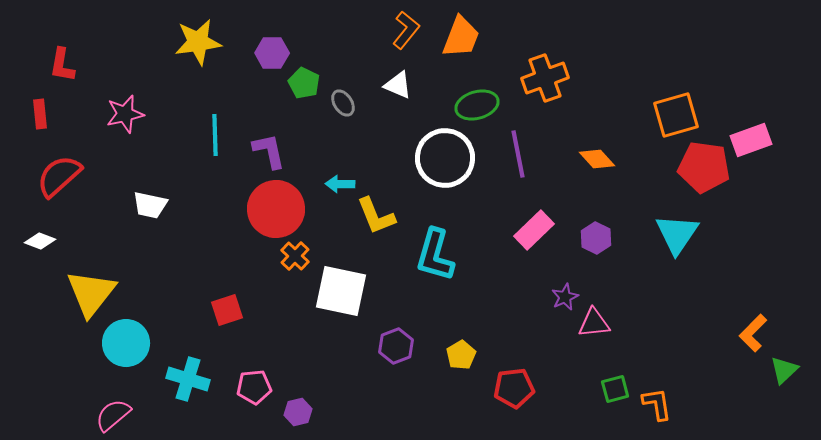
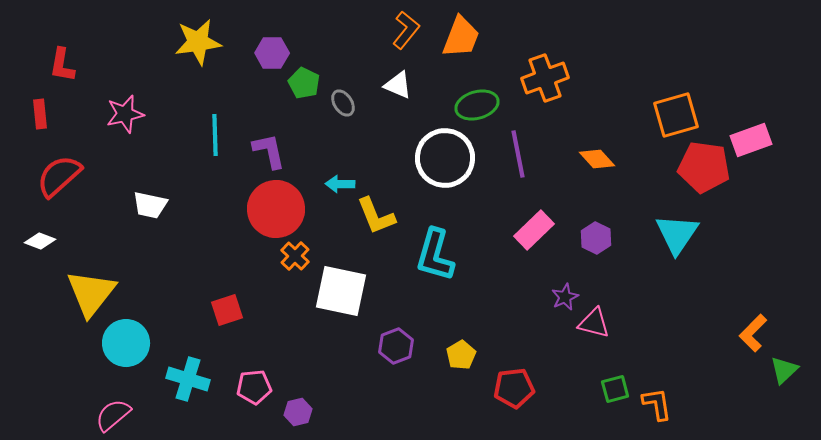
pink triangle at (594, 323): rotated 20 degrees clockwise
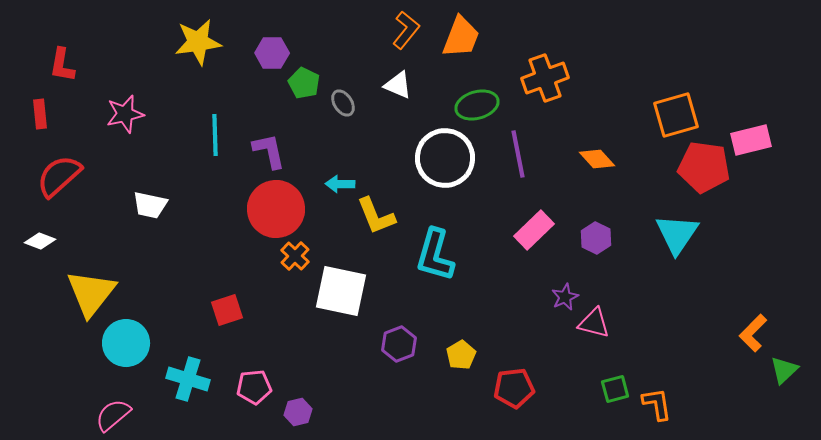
pink rectangle at (751, 140): rotated 6 degrees clockwise
purple hexagon at (396, 346): moved 3 px right, 2 px up
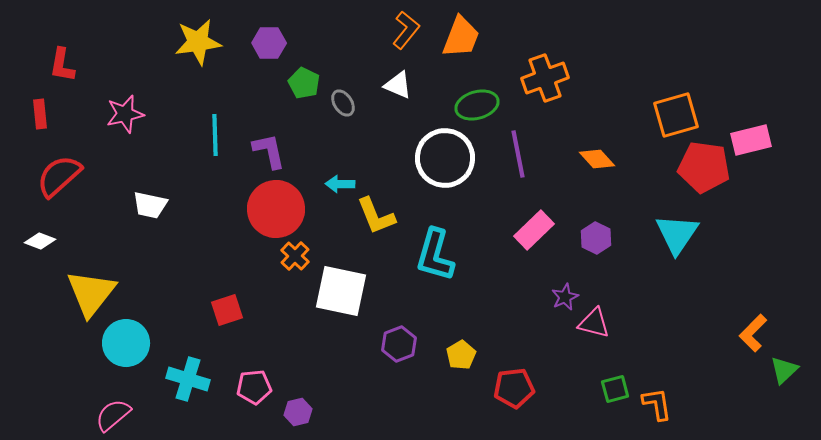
purple hexagon at (272, 53): moved 3 px left, 10 px up
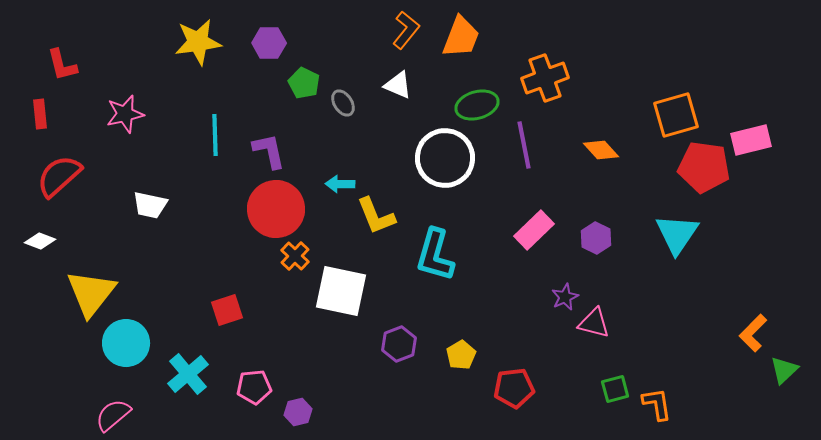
red L-shape at (62, 65): rotated 24 degrees counterclockwise
purple line at (518, 154): moved 6 px right, 9 px up
orange diamond at (597, 159): moved 4 px right, 9 px up
cyan cross at (188, 379): moved 5 px up; rotated 33 degrees clockwise
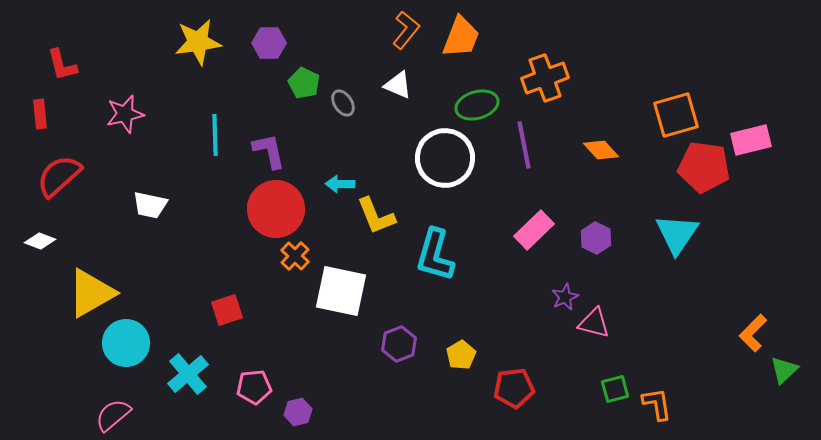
yellow triangle at (91, 293): rotated 22 degrees clockwise
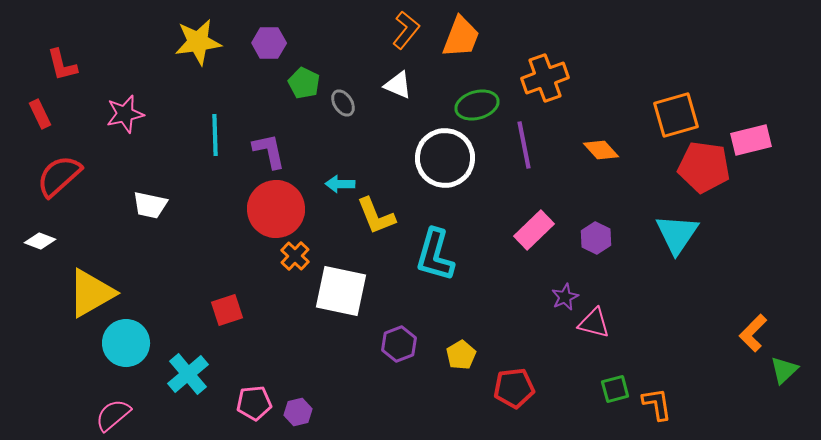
red rectangle at (40, 114): rotated 20 degrees counterclockwise
pink pentagon at (254, 387): moved 16 px down
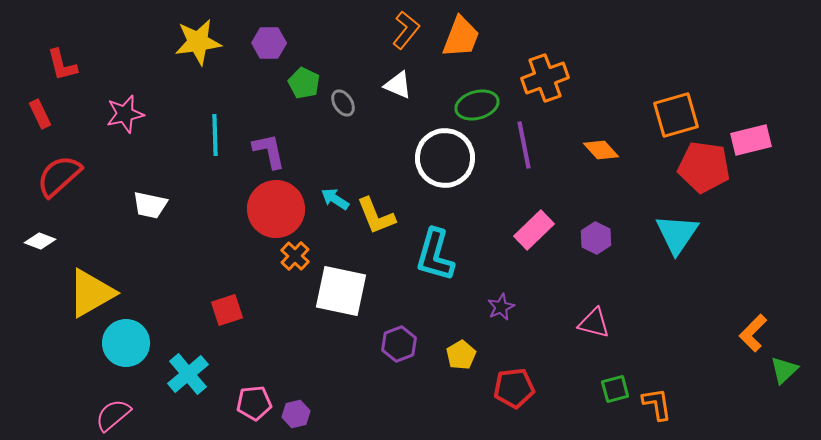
cyan arrow at (340, 184): moved 5 px left, 15 px down; rotated 32 degrees clockwise
purple star at (565, 297): moved 64 px left, 10 px down
purple hexagon at (298, 412): moved 2 px left, 2 px down
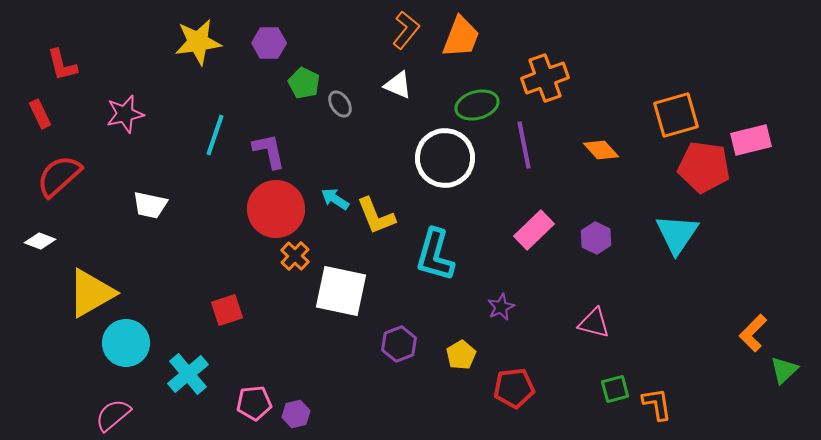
gray ellipse at (343, 103): moved 3 px left, 1 px down
cyan line at (215, 135): rotated 21 degrees clockwise
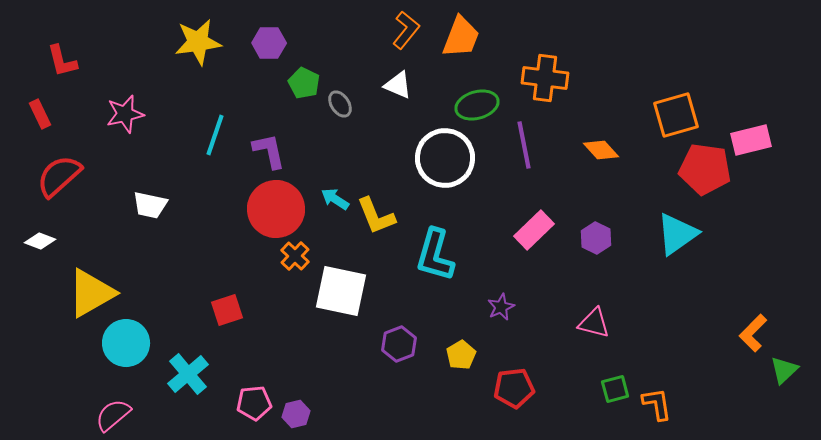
red L-shape at (62, 65): moved 4 px up
orange cross at (545, 78): rotated 27 degrees clockwise
red pentagon at (704, 167): moved 1 px right, 2 px down
cyan triangle at (677, 234): rotated 21 degrees clockwise
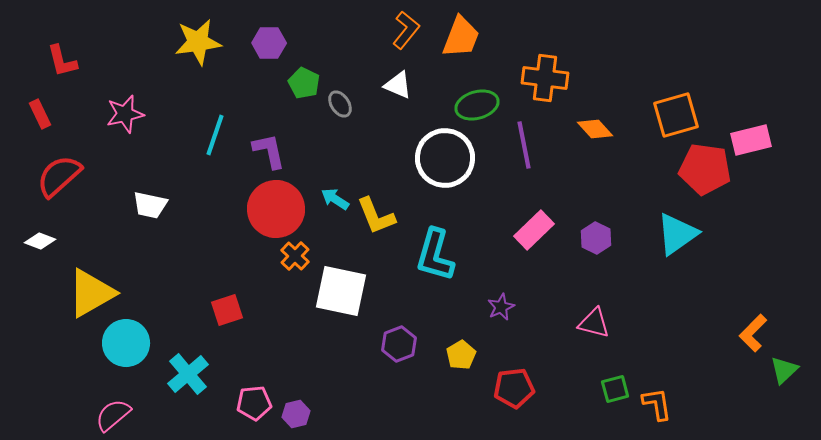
orange diamond at (601, 150): moved 6 px left, 21 px up
